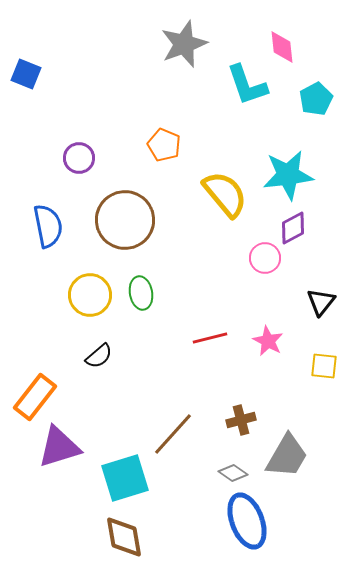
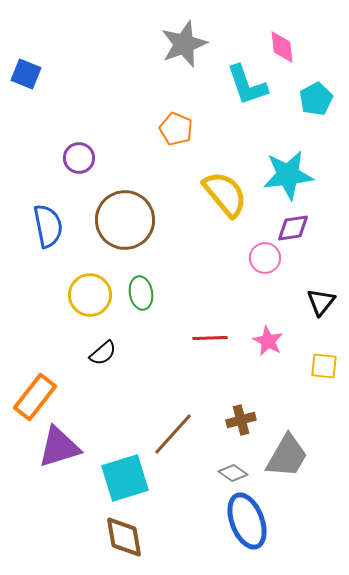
orange pentagon: moved 12 px right, 16 px up
purple diamond: rotated 20 degrees clockwise
red line: rotated 12 degrees clockwise
black semicircle: moved 4 px right, 3 px up
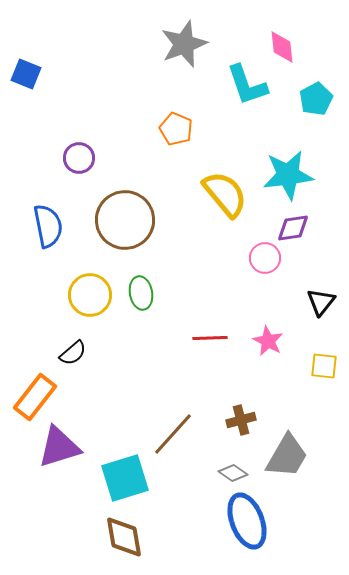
black semicircle: moved 30 px left
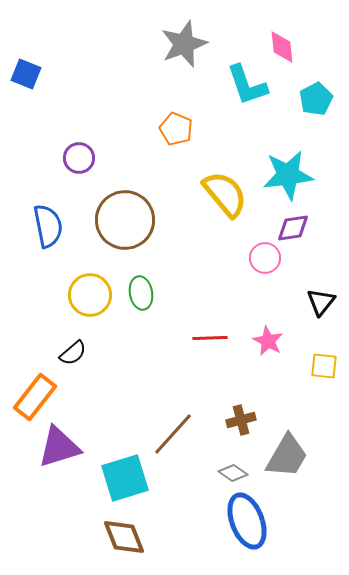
brown diamond: rotated 12 degrees counterclockwise
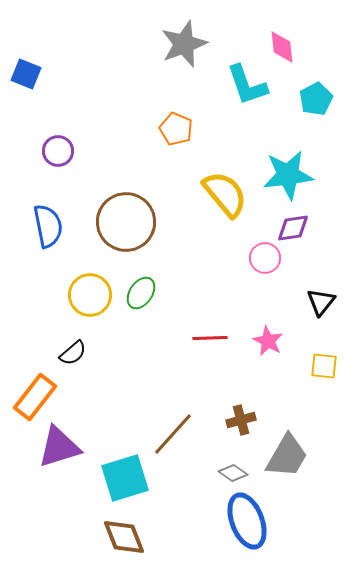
purple circle: moved 21 px left, 7 px up
brown circle: moved 1 px right, 2 px down
green ellipse: rotated 44 degrees clockwise
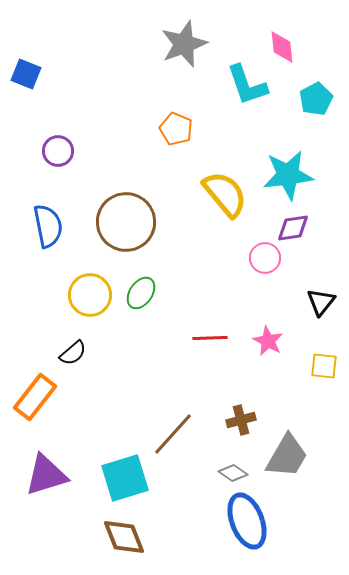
purple triangle: moved 13 px left, 28 px down
